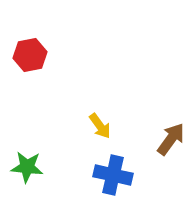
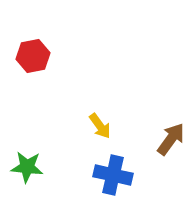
red hexagon: moved 3 px right, 1 px down
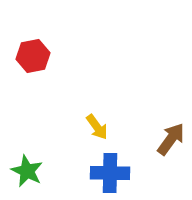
yellow arrow: moved 3 px left, 1 px down
green star: moved 4 px down; rotated 20 degrees clockwise
blue cross: moved 3 px left, 2 px up; rotated 12 degrees counterclockwise
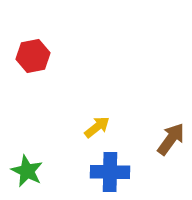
yellow arrow: rotated 92 degrees counterclockwise
blue cross: moved 1 px up
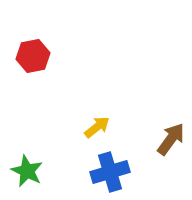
blue cross: rotated 18 degrees counterclockwise
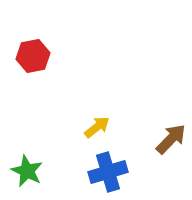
brown arrow: rotated 8 degrees clockwise
blue cross: moved 2 px left
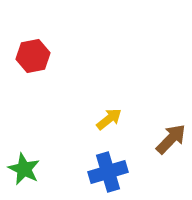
yellow arrow: moved 12 px right, 8 px up
green star: moved 3 px left, 2 px up
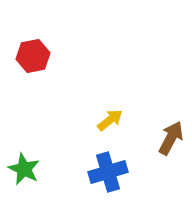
yellow arrow: moved 1 px right, 1 px down
brown arrow: moved 1 px up; rotated 16 degrees counterclockwise
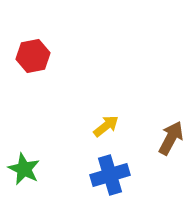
yellow arrow: moved 4 px left, 6 px down
blue cross: moved 2 px right, 3 px down
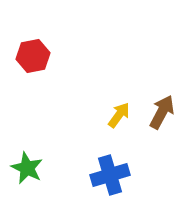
yellow arrow: moved 13 px right, 11 px up; rotated 16 degrees counterclockwise
brown arrow: moved 9 px left, 26 px up
green star: moved 3 px right, 1 px up
